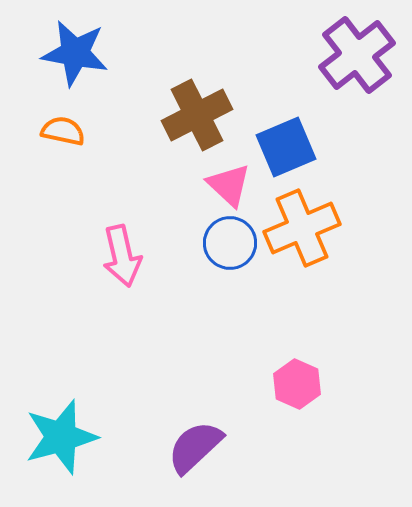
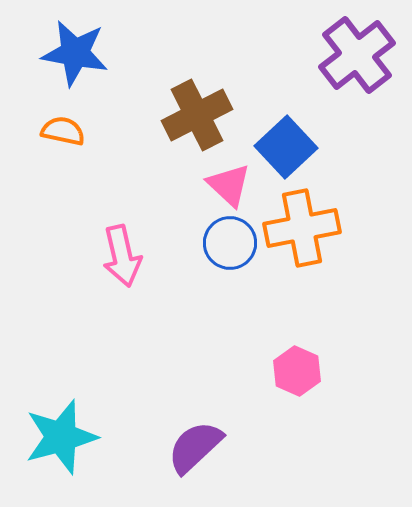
blue square: rotated 20 degrees counterclockwise
orange cross: rotated 12 degrees clockwise
pink hexagon: moved 13 px up
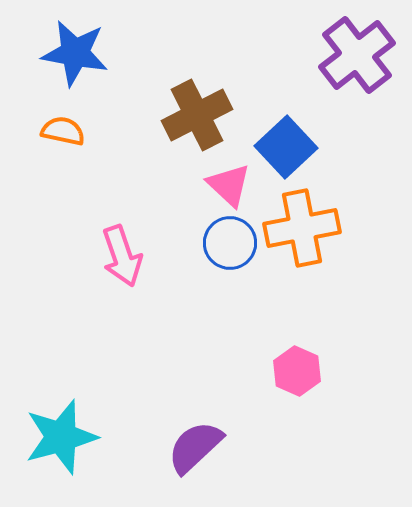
pink arrow: rotated 6 degrees counterclockwise
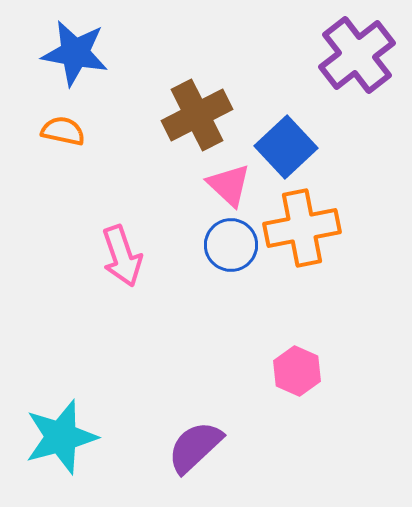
blue circle: moved 1 px right, 2 px down
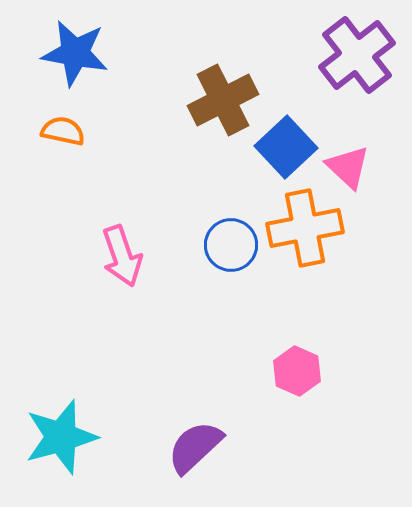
brown cross: moved 26 px right, 15 px up
pink triangle: moved 119 px right, 18 px up
orange cross: moved 3 px right
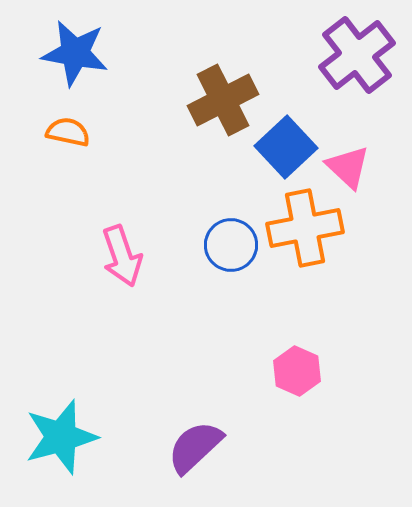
orange semicircle: moved 5 px right, 1 px down
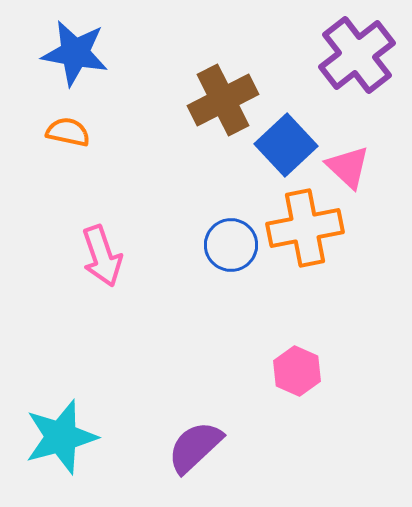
blue square: moved 2 px up
pink arrow: moved 20 px left
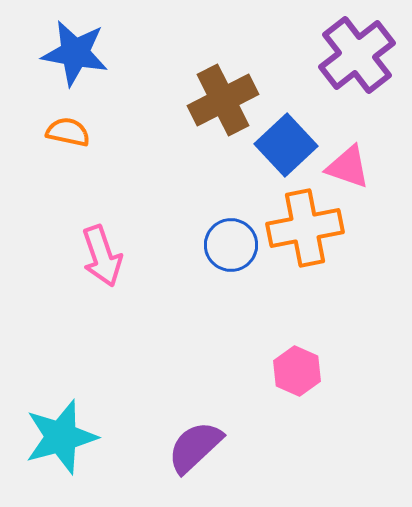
pink triangle: rotated 24 degrees counterclockwise
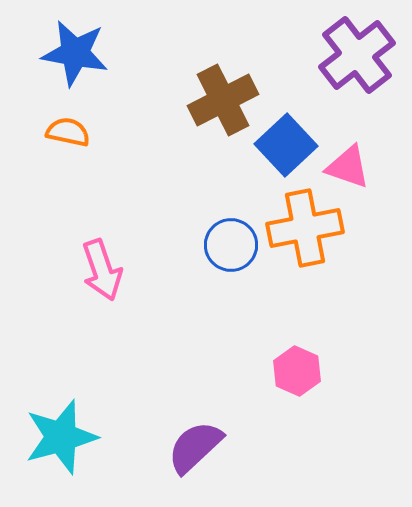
pink arrow: moved 14 px down
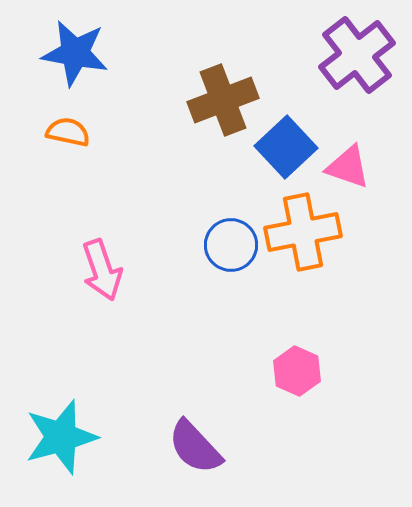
brown cross: rotated 6 degrees clockwise
blue square: moved 2 px down
orange cross: moved 2 px left, 4 px down
purple semicircle: rotated 90 degrees counterclockwise
